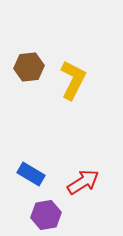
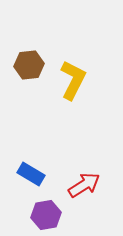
brown hexagon: moved 2 px up
red arrow: moved 1 px right, 3 px down
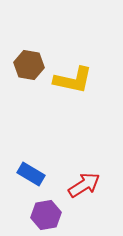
brown hexagon: rotated 16 degrees clockwise
yellow L-shape: rotated 75 degrees clockwise
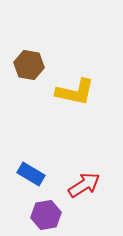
yellow L-shape: moved 2 px right, 12 px down
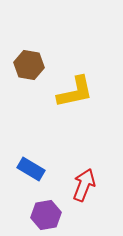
yellow L-shape: rotated 24 degrees counterclockwise
blue rectangle: moved 5 px up
red arrow: rotated 36 degrees counterclockwise
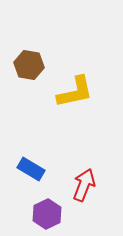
purple hexagon: moved 1 px right, 1 px up; rotated 16 degrees counterclockwise
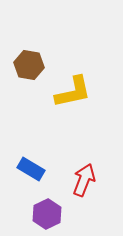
yellow L-shape: moved 2 px left
red arrow: moved 5 px up
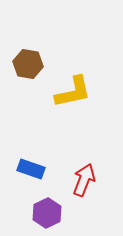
brown hexagon: moved 1 px left, 1 px up
blue rectangle: rotated 12 degrees counterclockwise
purple hexagon: moved 1 px up
